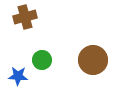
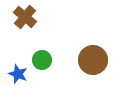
brown cross: rotated 35 degrees counterclockwise
blue star: moved 2 px up; rotated 18 degrees clockwise
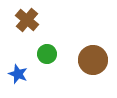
brown cross: moved 2 px right, 3 px down
green circle: moved 5 px right, 6 px up
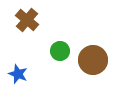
green circle: moved 13 px right, 3 px up
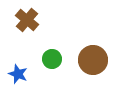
green circle: moved 8 px left, 8 px down
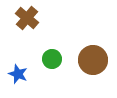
brown cross: moved 2 px up
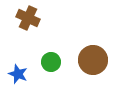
brown cross: moved 1 px right; rotated 15 degrees counterclockwise
green circle: moved 1 px left, 3 px down
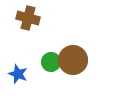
brown cross: rotated 10 degrees counterclockwise
brown circle: moved 20 px left
